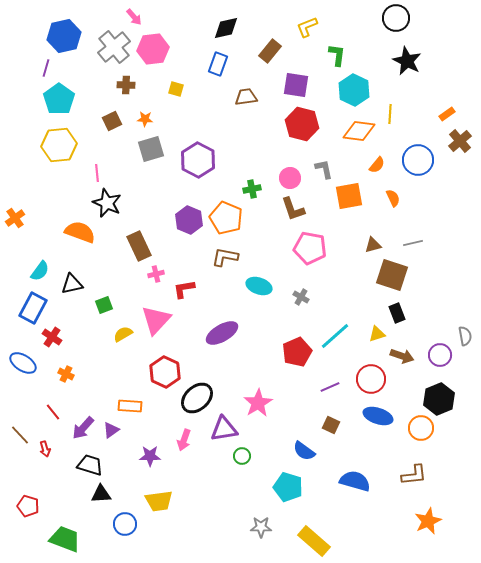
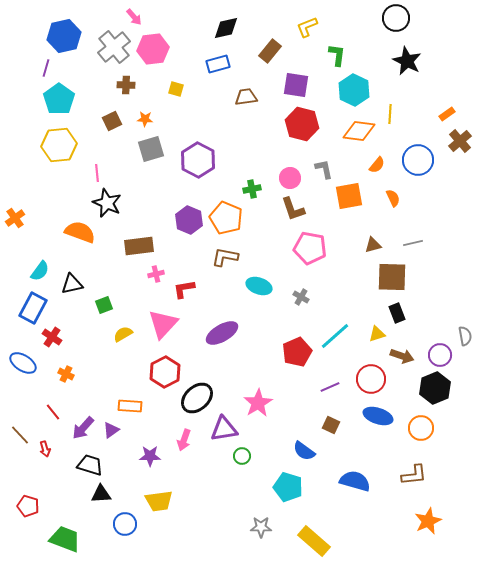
blue rectangle at (218, 64): rotated 55 degrees clockwise
brown rectangle at (139, 246): rotated 72 degrees counterclockwise
brown square at (392, 275): moved 2 px down; rotated 16 degrees counterclockwise
pink triangle at (156, 320): moved 7 px right, 4 px down
red hexagon at (165, 372): rotated 8 degrees clockwise
black hexagon at (439, 399): moved 4 px left, 11 px up
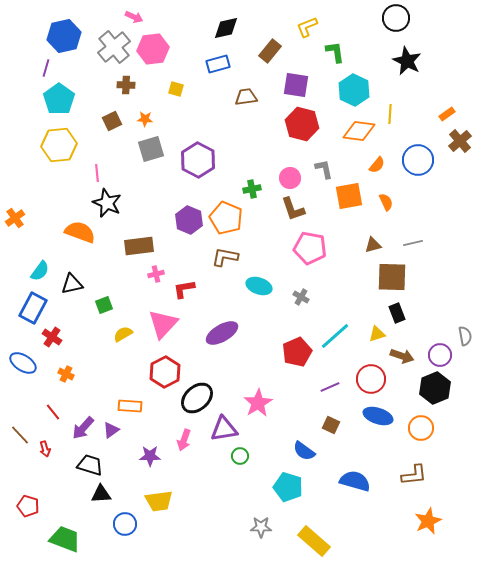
pink arrow at (134, 17): rotated 24 degrees counterclockwise
green L-shape at (337, 55): moved 2 px left, 3 px up; rotated 15 degrees counterclockwise
orange semicircle at (393, 198): moved 7 px left, 4 px down
green circle at (242, 456): moved 2 px left
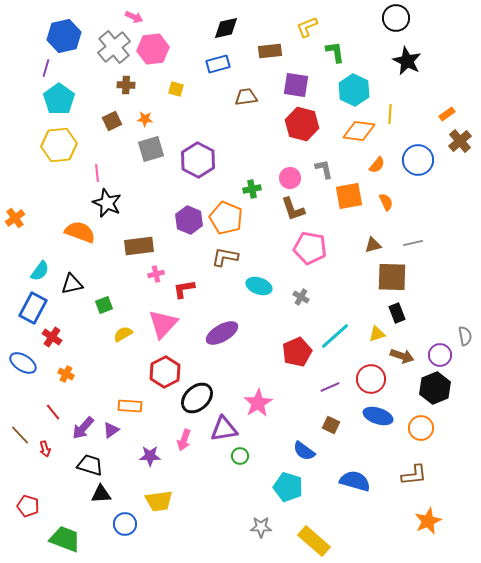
brown rectangle at (270, 51): rotated 45 degrees clockwise
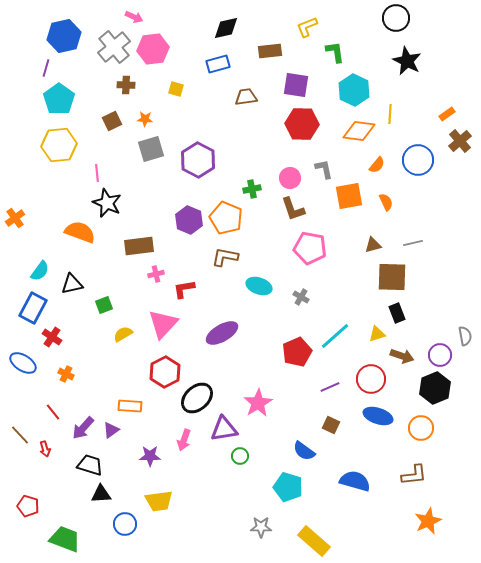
red hexagon at (302, 124): rotated 12 degrees counterclockwise
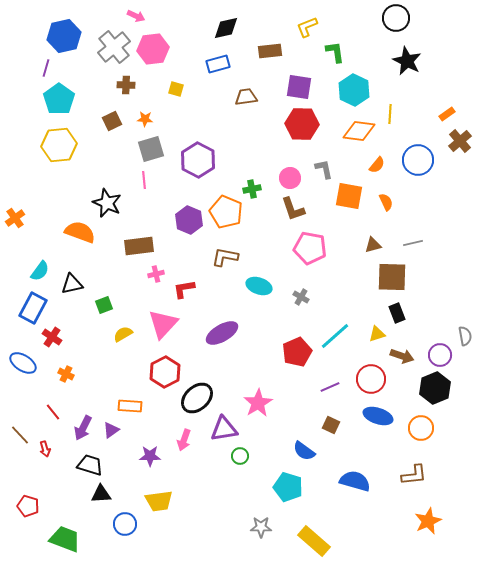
pink arrow at (134, 17): moved 2 px right, 1 px up
purple square at (296, 85): moved 3 px right, 2 px down
pink line at (97, 173): moved 47 px right, 7 px down
orange square at (349, 196): rotated 20 degrees clockwise
orange pentagon at (226, 218): moved 6 px up
purple arrow at (83, 428): rotated 15 degrees counterclockwise
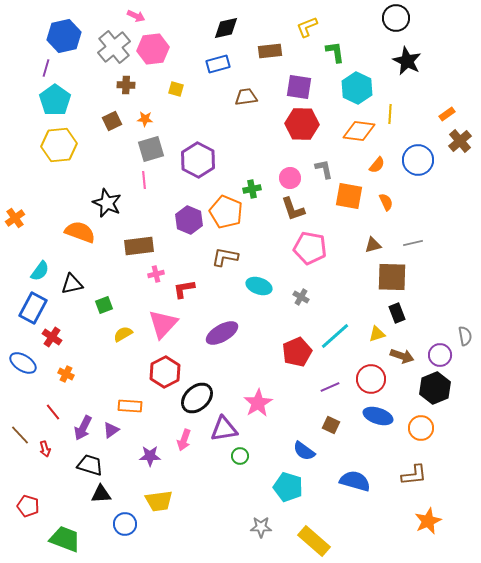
cyan hexagon at (354, 90): moved 3 px right, 2 px up
cyan pentagon at (59, 99): moved 4 px left, 1 px down
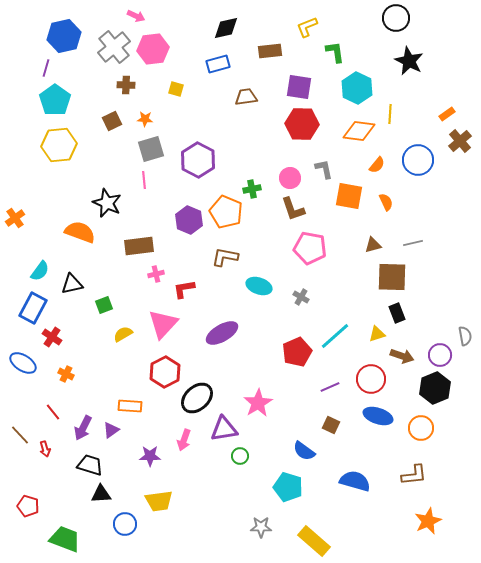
black star at (407, 61): moved 2 px right
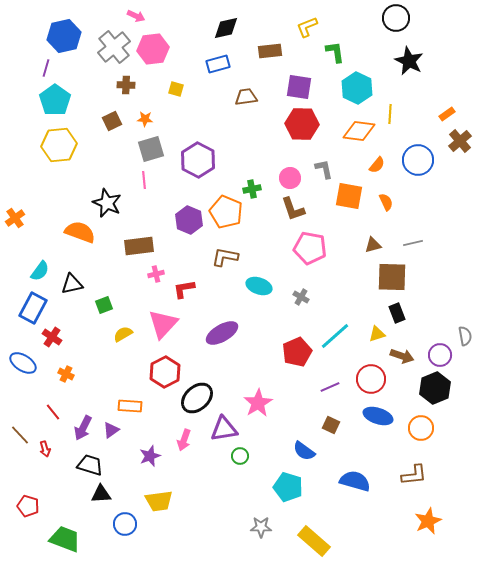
purple star at (150, 456): rotated 20 degrees counterclockwise
